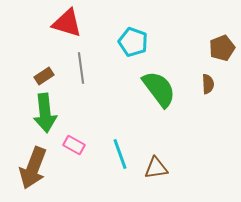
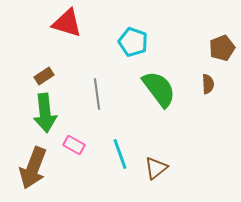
gray line: moved 16 px right, 26 px down
brown triangle: rotated 30 degrees counterclockwise
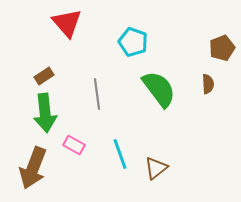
red triangle: rotated 32 degrees clockwise
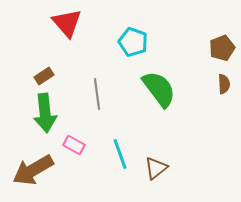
brown semicircle: moved 16 px right
brown arrow: moved 2 px down; rotated 39 degrees clockwise
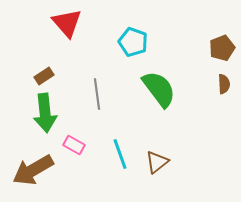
brown triangle: moved 1 px right, 6 px up
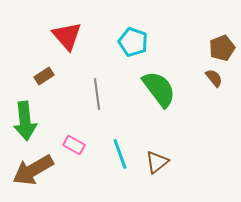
red triangle: moved 13 px down
brown semicircle: moved 10 px left, 6 px up; rotated 36 degrees counterclockwise
green arrow: moved 20 px left, 8 px down
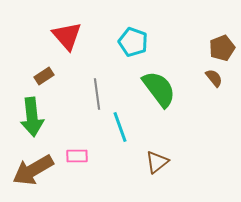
green arrow: moved 7 px right, 4 px up
pink rectangle: moved 3 px right, 11 px down; rotated 30 degrees counterclockwise
cyan line: moved 27 px up
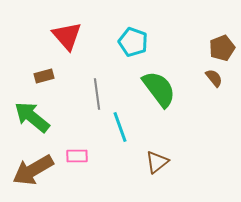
brown rectangle: rotated 18 degrees clockwise
green arrow: rotated 135 degrees clockwise
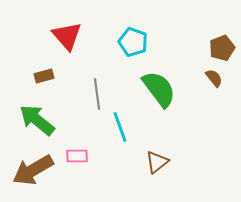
green arrow: moved 5 px right, 3 px down
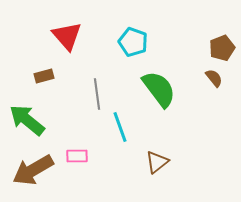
green arrow: moved 10 px left
